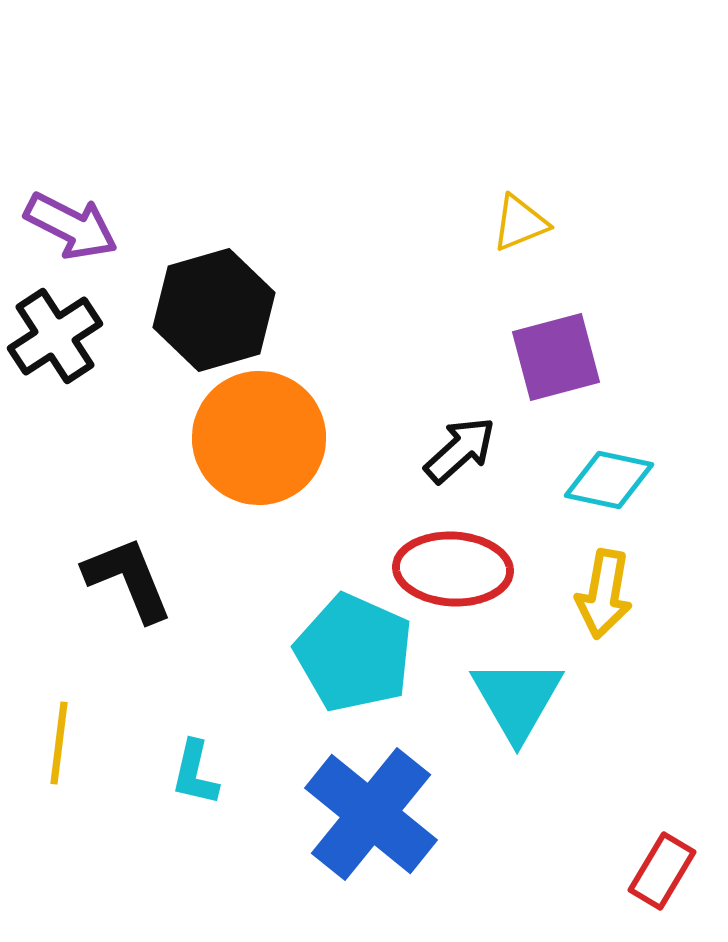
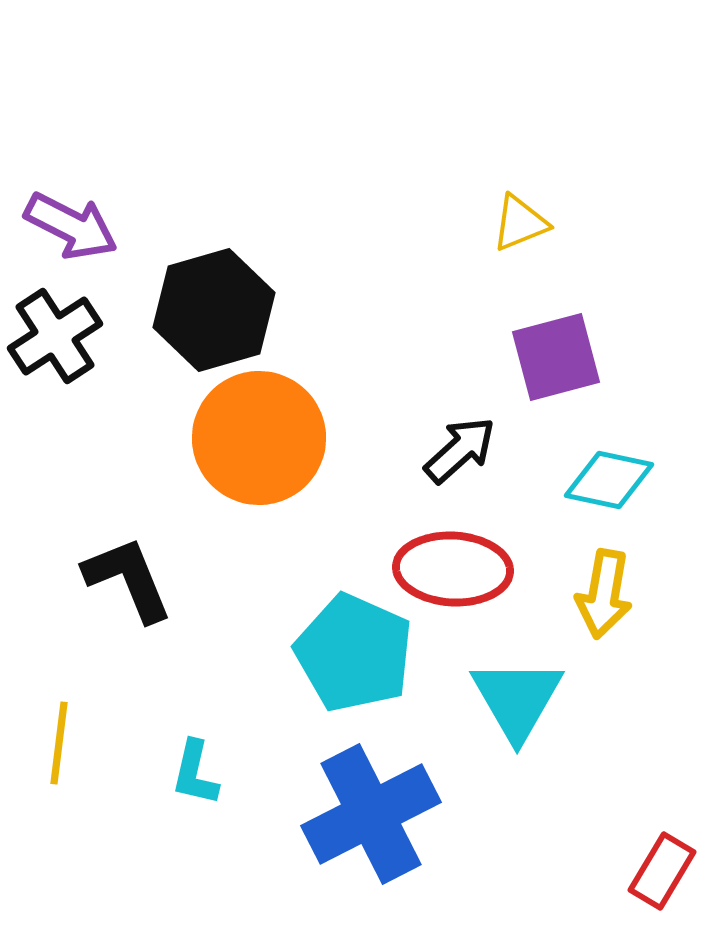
blue cross: rotated 24 degrees clockwise
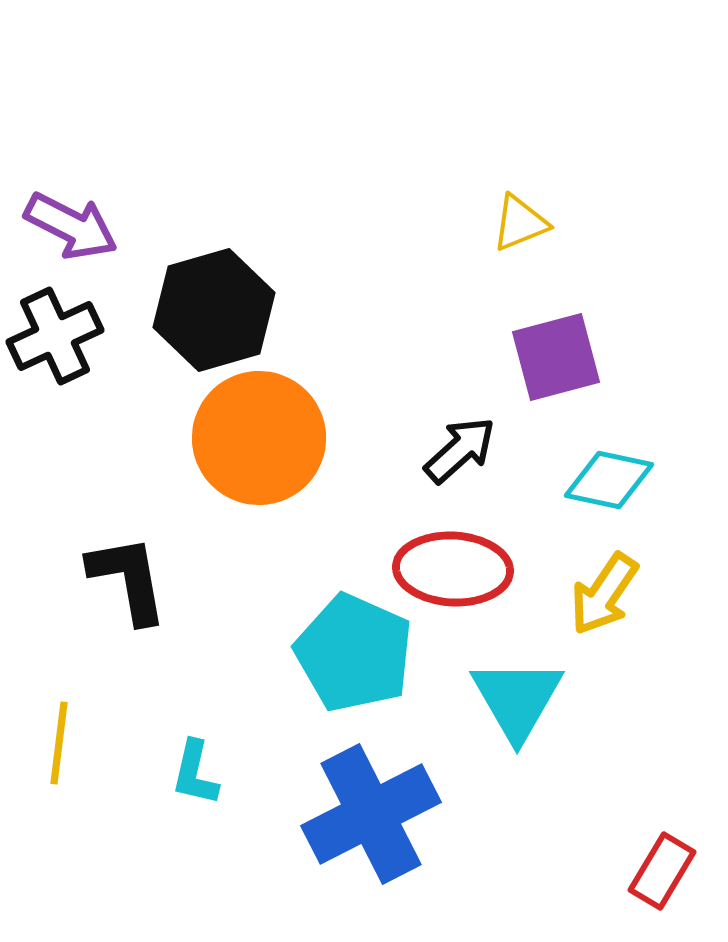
black cross: rotated 8 degrees clockwise
black L-shape: rotated 12 degrees clockwise
yellow arrow: rotated 24 degrees clockwise
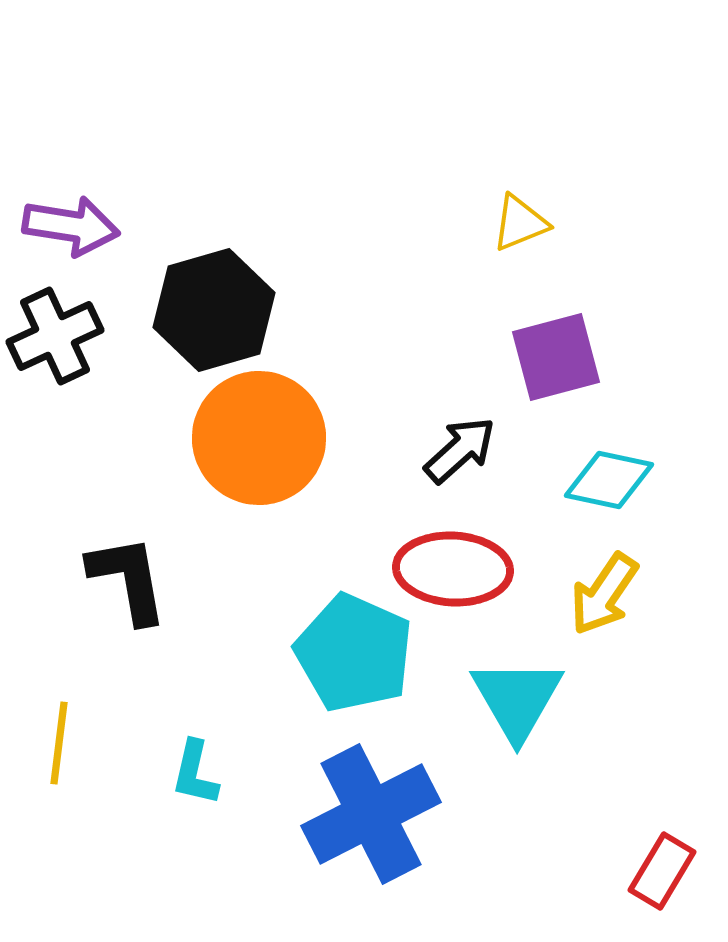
purple arrow: rotated 18 degrees counterclockwise
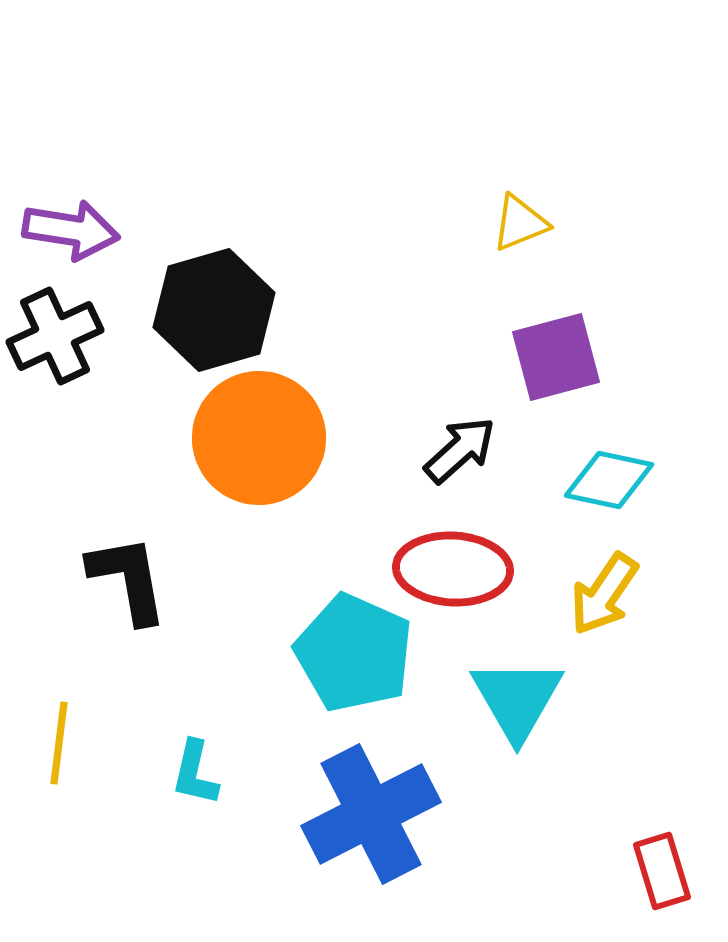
purple arrow: moved 4 px down
red rectangle: rotated 48 degrees counterclockwise
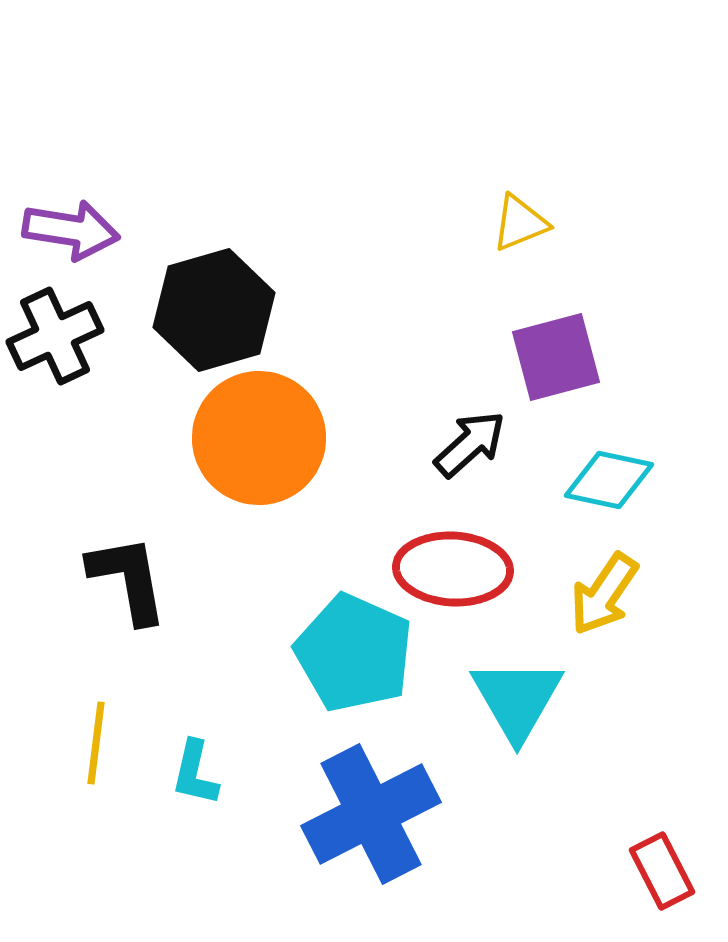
black arrow: moved 10 px right, 6 px up
yellow line: moved 37 px right
red rectangle: rotated 10 degrees counterclockwise
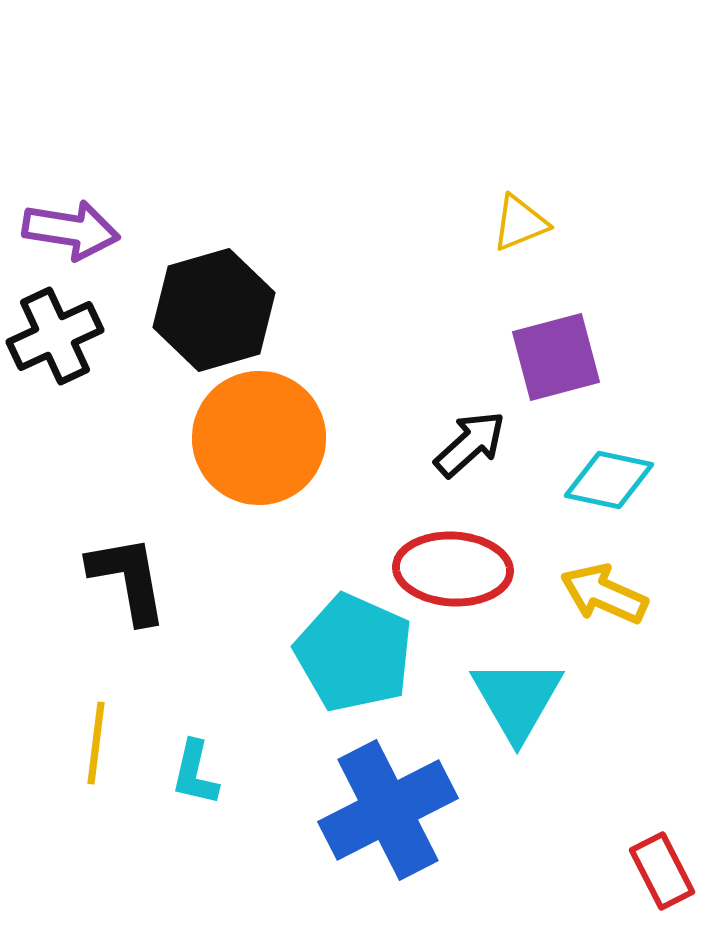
yellow arrow: rotated 80 degrees clockwise
blue cross: moved 17 px right, 4 px up
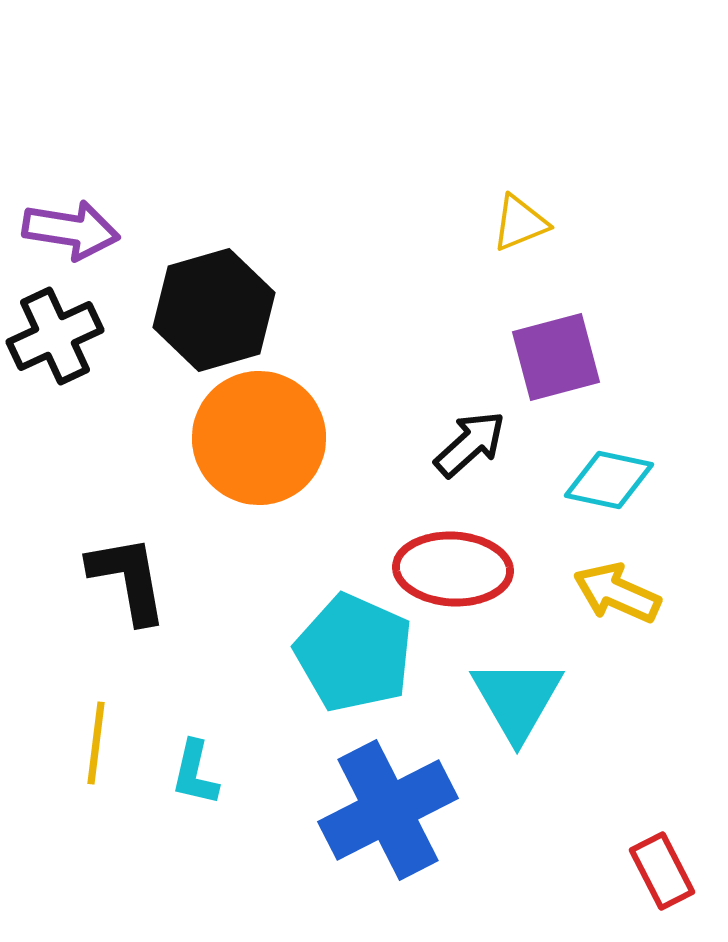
yellow arrow: moved 13 px right, 1 px up
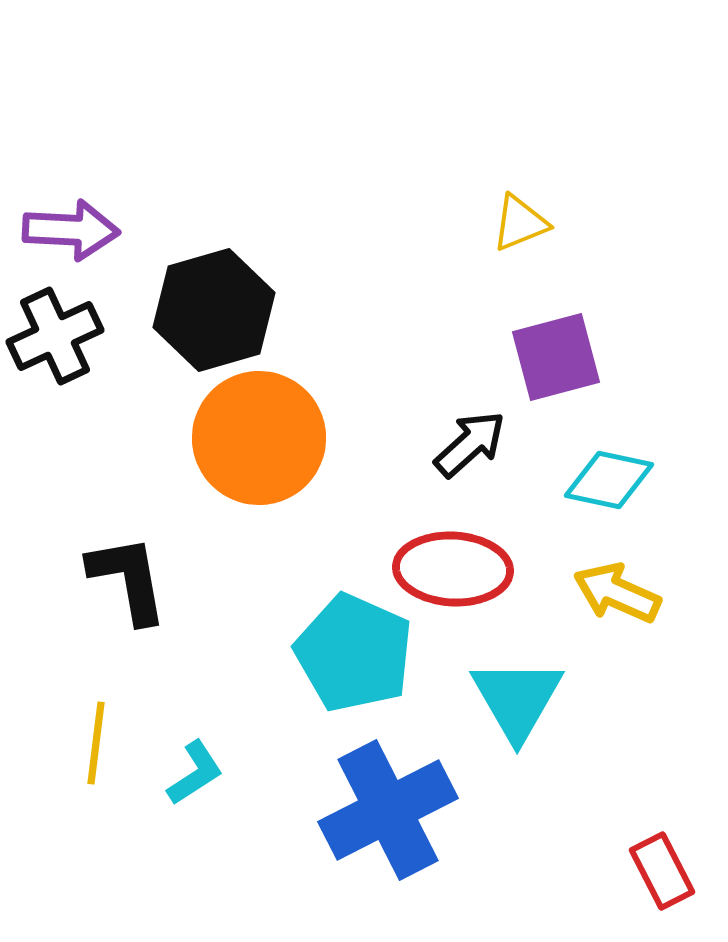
purple arrow: rotated 6 degrees counterclockwise
cyan L-shape: rotated 136 degrees counterclockwise
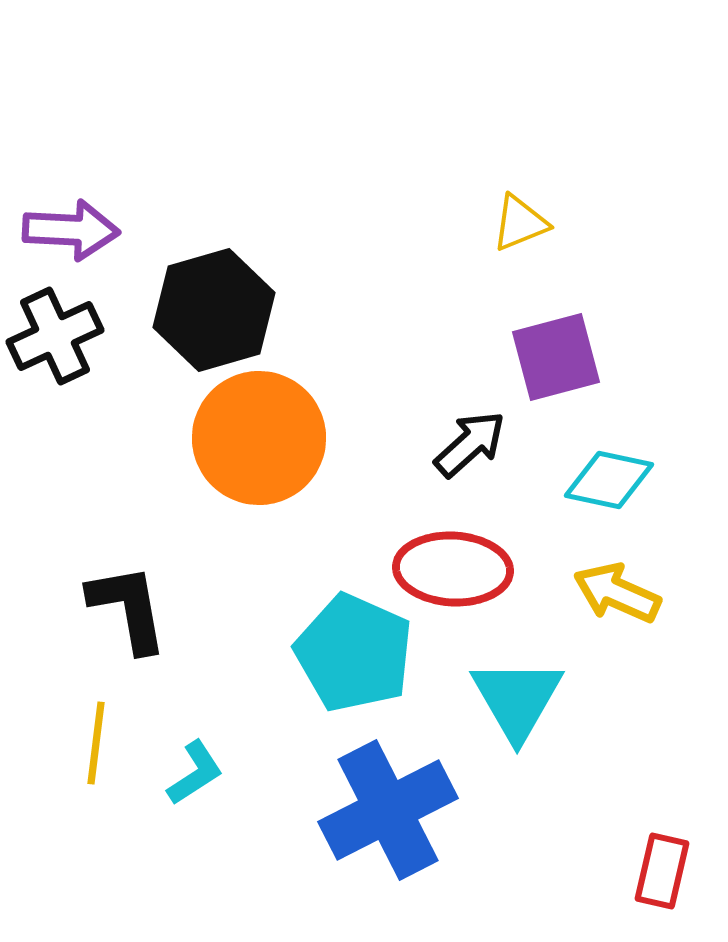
black L-shape: moved 29 px down
red rectangle: rotated 40 degrees clockwise
